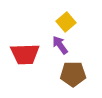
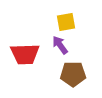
yellow square: rotated 30 degrees clockwise
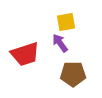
purple arrow: moved 2 px up
red trapezoid: rotated 16 degrees counterclockwise
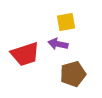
purple arrow: moved 2 px left, 1 px down; rotated 42 degrees counterclockwise
brown pentagon: rotated 15 degrees counterclockwise
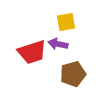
red trapezoid: moved 7 px right, 2 px up
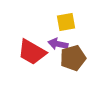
red trapezoid: rotated 48 degrees clockwise
brown pentagon: moved 16 px up
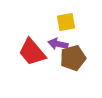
red trapezoid: rotated 20 degrees clockwise
